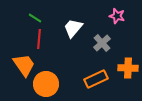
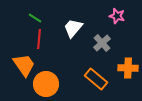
orange rectangle: rotated 65 degrees clockwise
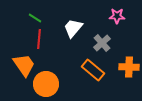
pink star: rotated 14 degrees counterclockwise
orange cross: moved 1 px right, 1 px up
orange rectangle: moved 3 px left, 9 px up
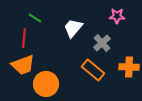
red line: moved 15 px left, 1 px up
orange trapezoid: moved 1 px left; rotated 105 degrees clockwise
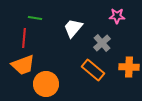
green line: rotated 24 degrees counterclockwise
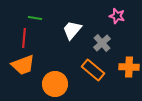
pink star: rotated 14 degrees clockwise
white trapezoid: moved 1 px left, 2 px down
orange circle: moved 9 px right
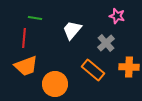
gray cross: moved 4 px right
orange trapezoid: moved 3 px right, 1 px down
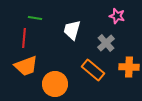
white trapezoid: rotated 25 degrees counterclockwise
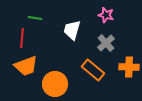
pink star: moved 11 px left, 1 px up
red line: moved 2 px left
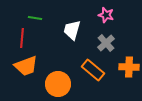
orange circle: moved 3 px right
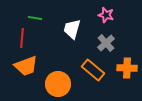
white trapezoid: moved 1 px up
orange cross: moved 2 px left, 1 px down
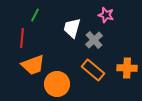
green line: moved 3 px up; rotated 72 degrees counterclockwise
white trapezoid: moved 1 px up
gray cross: moved 12 px left, 3 px up
orange trapezoid: moved 7 px right, 1 px up
orange circle: moved 1 px left
